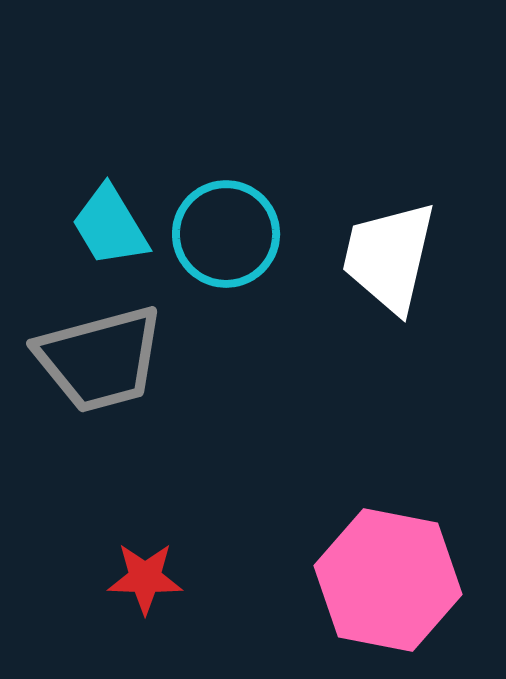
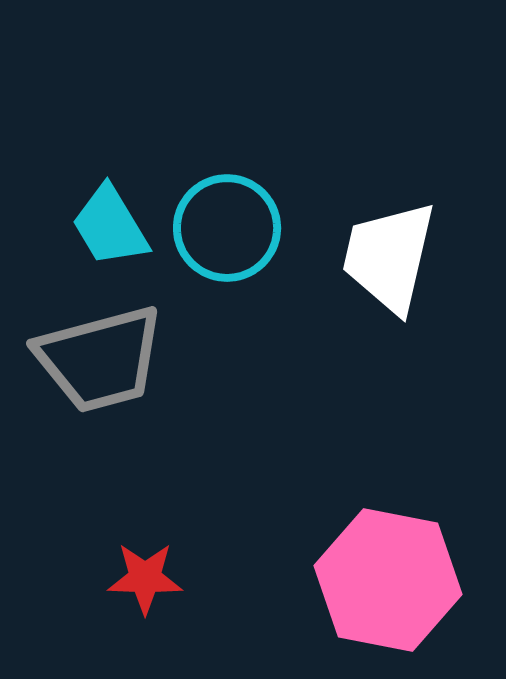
cyan circle: moved 1 px right, 6 px up
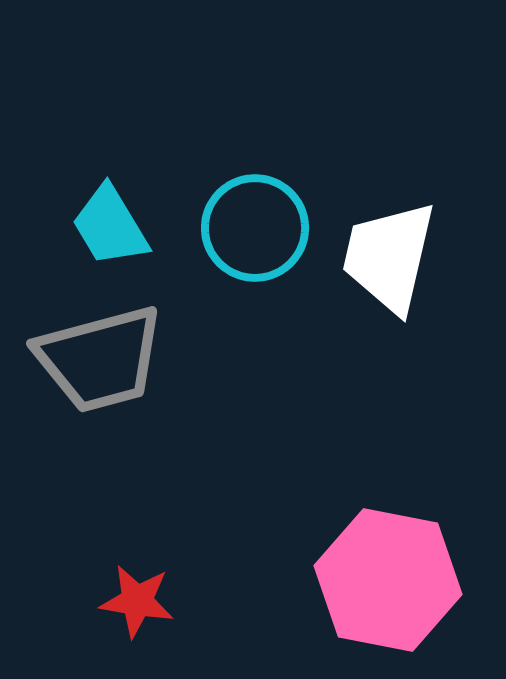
cyan circle: moved 28 px right
red star: moved 8 px left, 23 px down; rotated 8 degrees clockwise
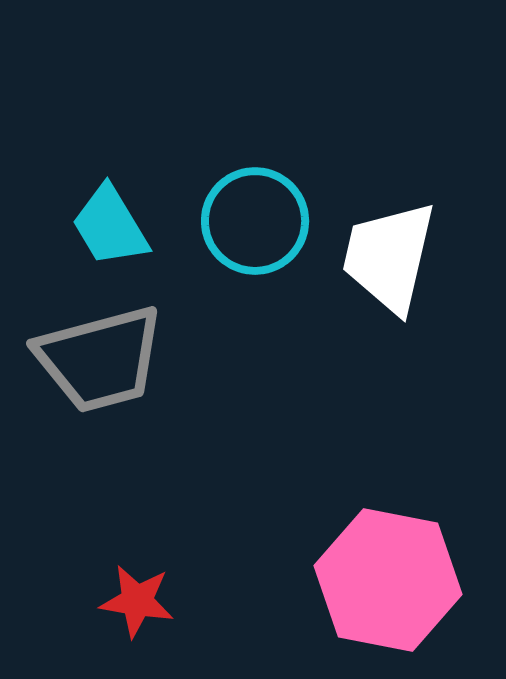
cyan circle: moved 7 px up
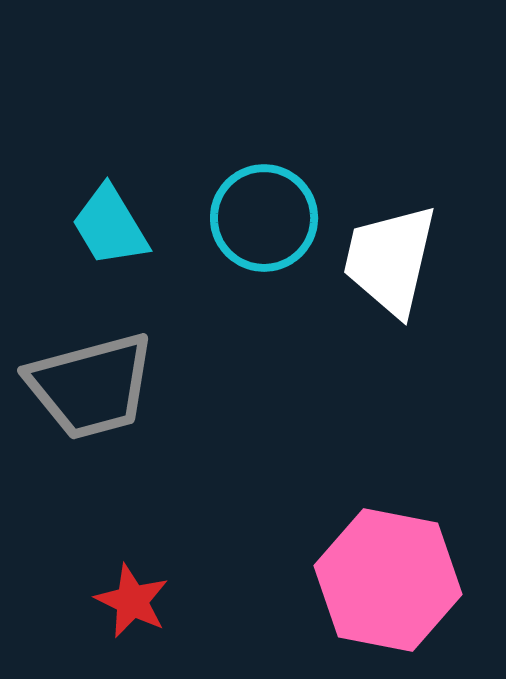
cyan circle: moved 9 px right, 3 px up
white trapezoid: moved 1 px right, 3 px down
gray trapezoid: moved 9 px left, 27 px down
red star: moved 5 px left; rotated 16 degrees clockwise
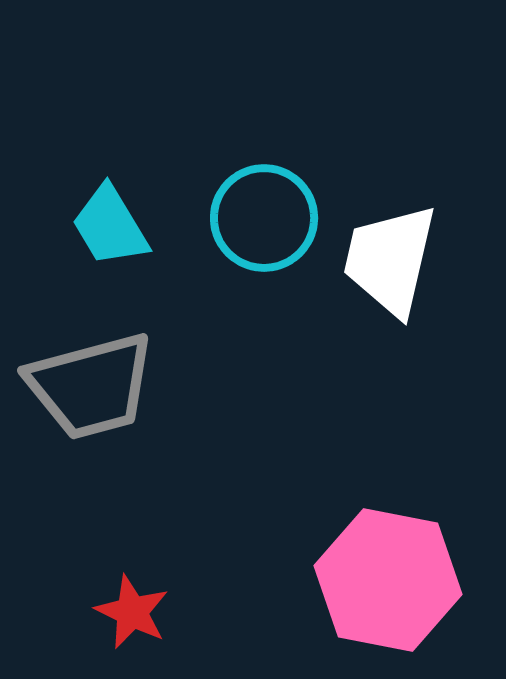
red star: moved 11 px down
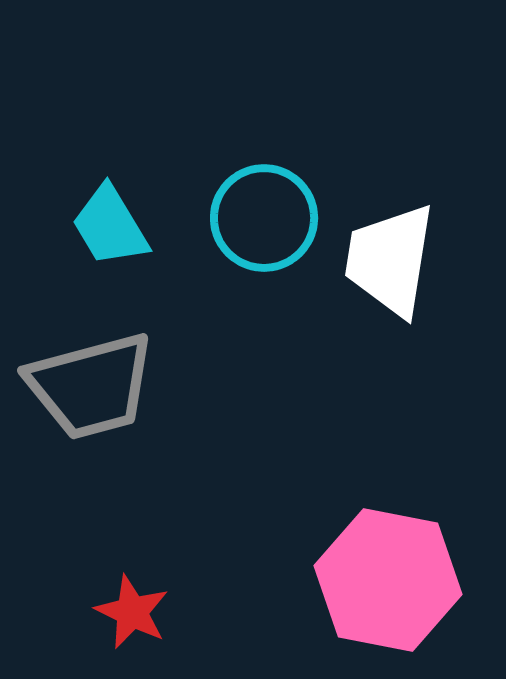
white trapezoid: rotated 4 degrees counterclockwise
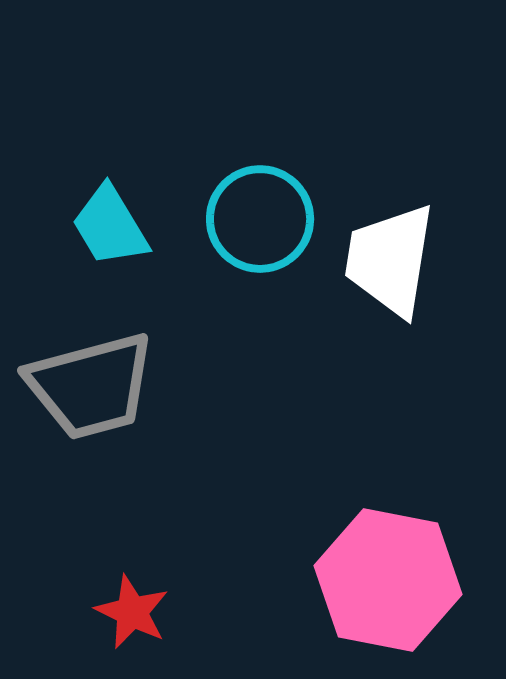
cyan circle: moved 4 px left, 1 px down
